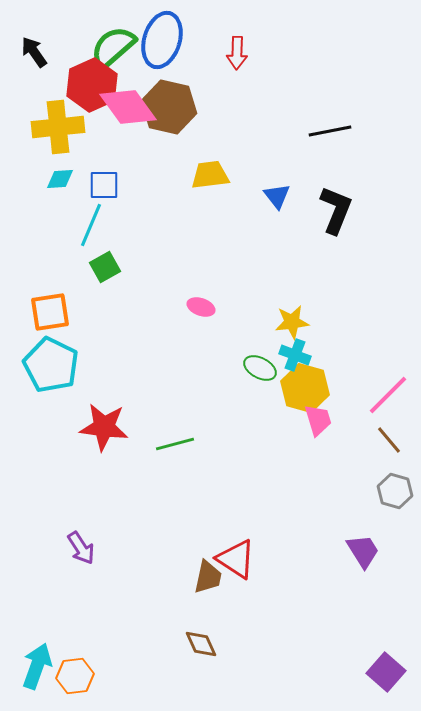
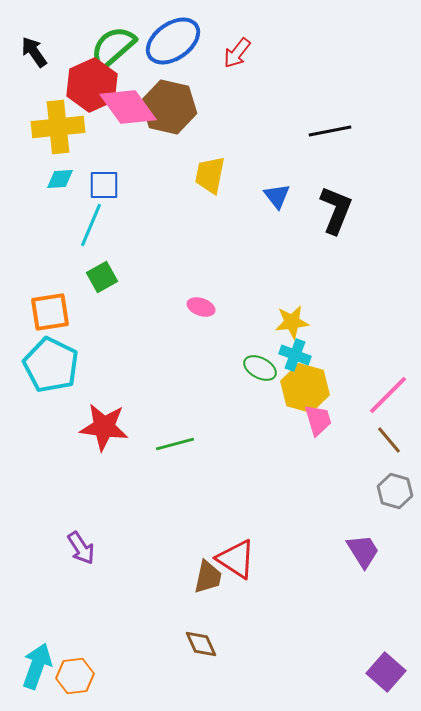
blue ellipse: moved 11 px right, 1 px down; rotated 38 degrees clockwise
red arrow: rotated 36 degrees clockwise
yellow trapezoid: rotated 72 degrees counterclockwise
green square: moved 3 px left, 10 px down
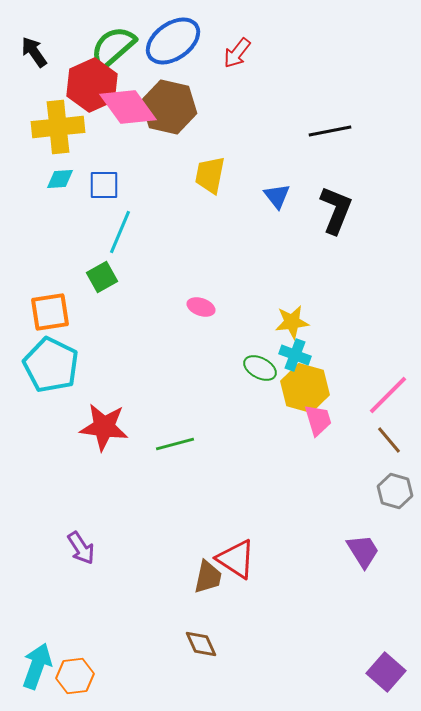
cyan line: moved 29 px right, 7 px down
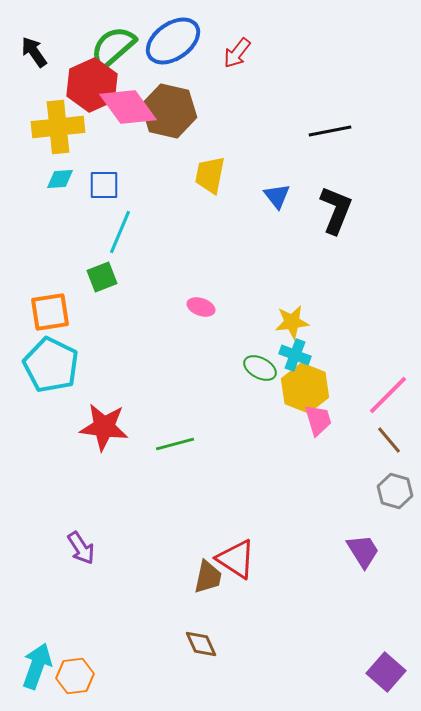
brown hexagon: moved 4 px down
green square: rotated 8 degrees clockwise
yellow hexagon: rotated 6 degrees clockwise
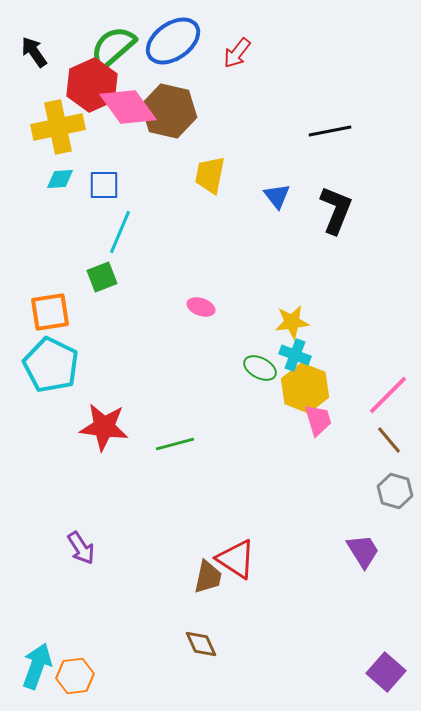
yellow cross: rotated 6 degrees counterclockwise
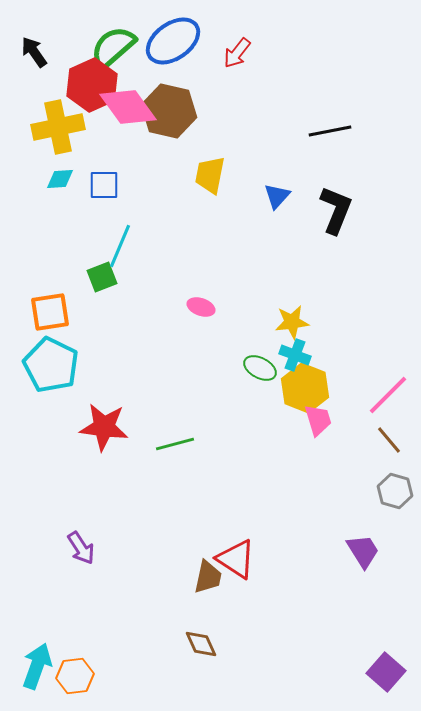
blue triangle: rotated 20 degrees clockwise
cyan line: moved 14 px down
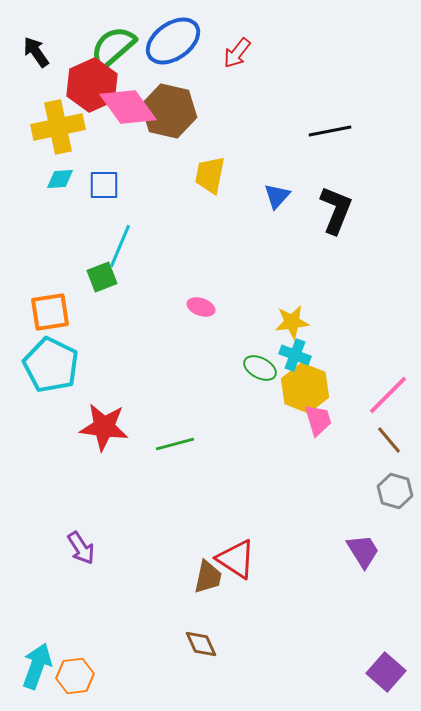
black arrow: moved 2 px right
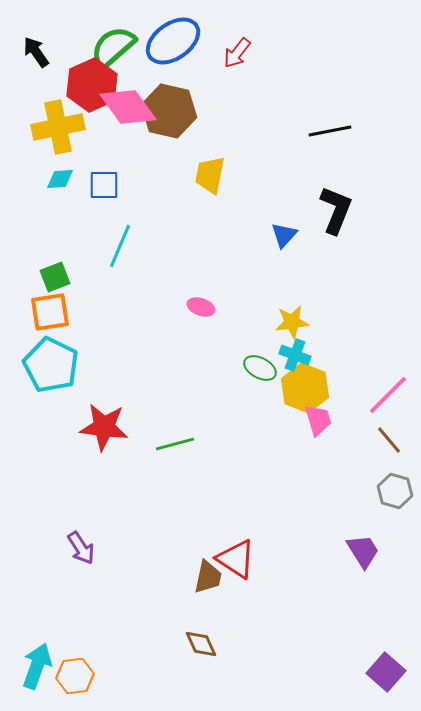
blue triangle: moved 7 px right, 39 px down
green square: moved 47 px left
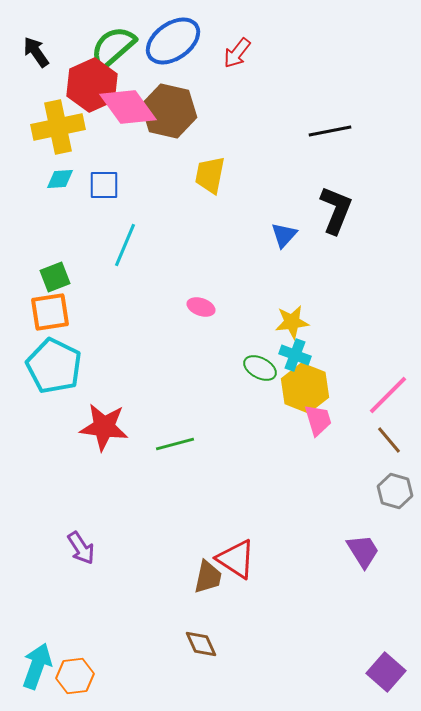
cyan line: moved 5 px right, 1 px up
cyan pentagon: moved 3 px right, 1 px down
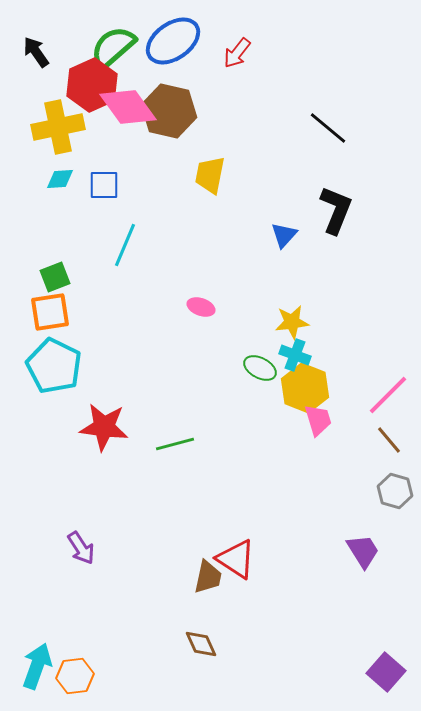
black line: moved 2 px left, 3 px up; rotated 51 degrees clockwise
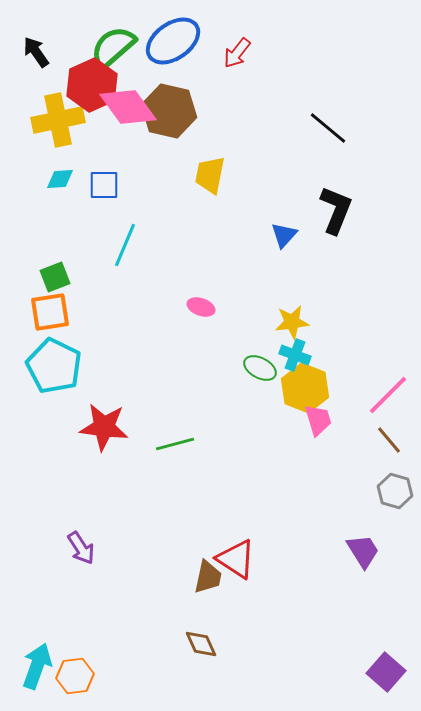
yellow cross: moved 7 px up
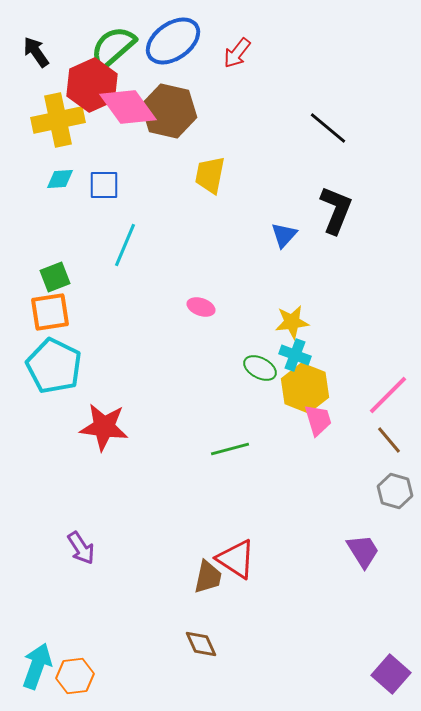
green line: moved 55 px right, 5 px down
purple square: moved 5 px right, 2 px down
